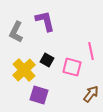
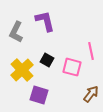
yellow cross: moved 2 px left
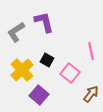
purple L-shape: moved 1 px left, 1 px down
gray L-shape: rotated 30 degrees clockwise
pink square: moved 2 px left, 6 px down; rotated 24 degrees clockwise
purple square: rotated 24 degrees clockwise
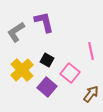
purple square: moved 8 px right, 8 px up
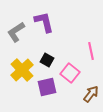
purple square: rotated 36 degrees clockwise
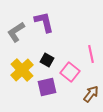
pink line: moved 3 px down
pink square: moved 1 px up
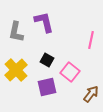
gray L-shape: rotated 45 degrees counterclockwise
pink line: moved 14 px up; rotated 24 degrees clockwise
yellow cross: moved 6 px left
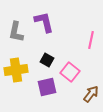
yellow cross: rotated 35 degrees clockwise
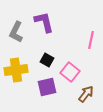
gray L-shape: rotated 15 degrees clockwise
brown arrow: moved 5 px left
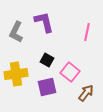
pink line: moved 4 px left, 8 px up
yellow cross: moved 4 px down
brown arrow: moved 1 px up
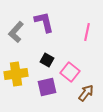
gray L-shape: rotated 15 degrees clockwise
